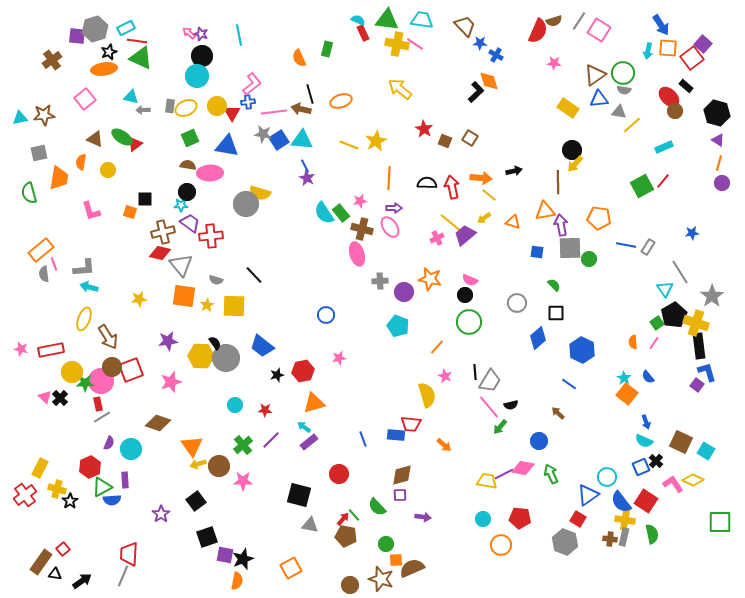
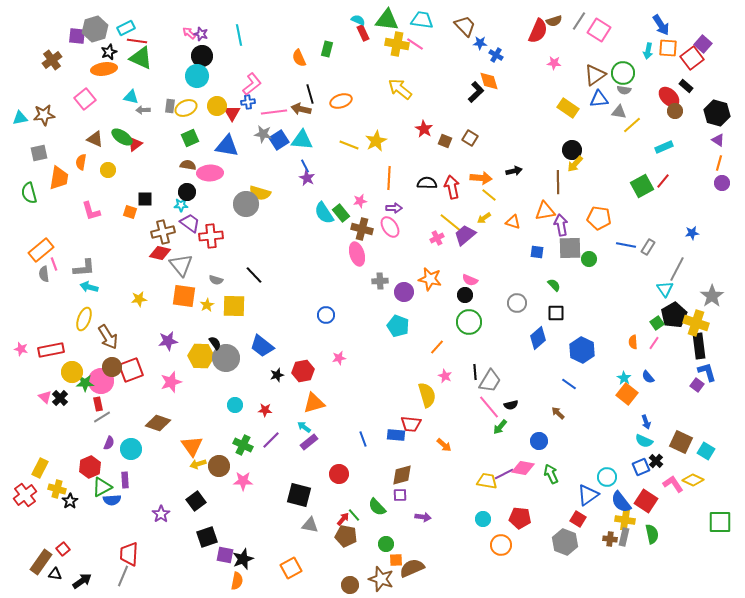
gray line at (680, 272): moved 3 px left, 3 px up; rotated 60 degrees clockwise
green cross at (243, 445): rotated 24 degrees counterclockwise
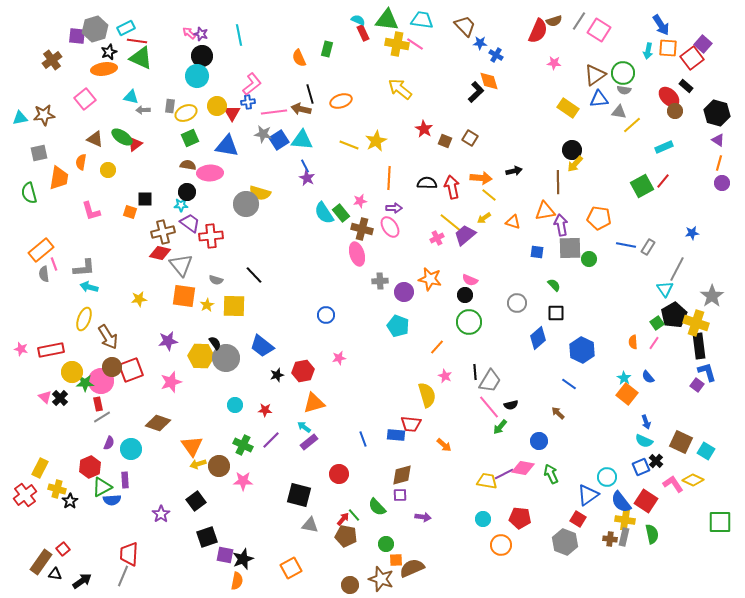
yellow ellipse at (186, 108): moved 5 px down
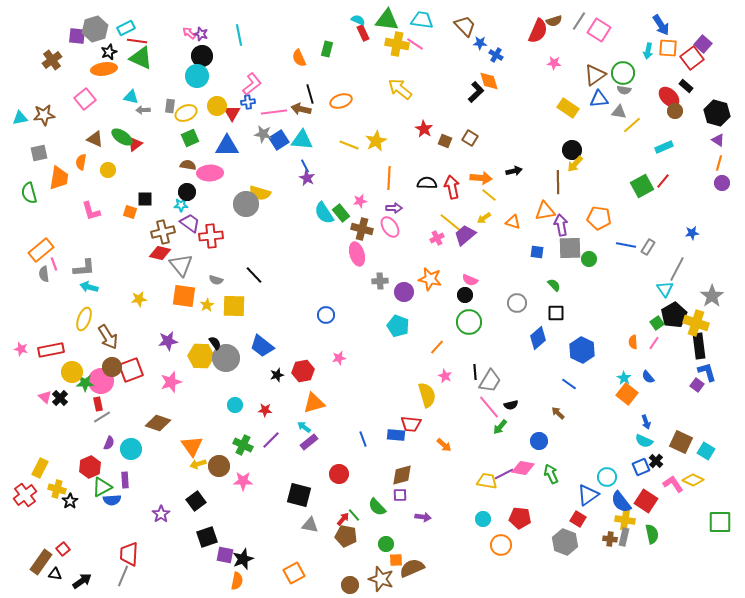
blue triangle at (227, 146): rotated 10 degrees counterclockwise
orange square at (291, 568): moved 3 px right, 5 px down
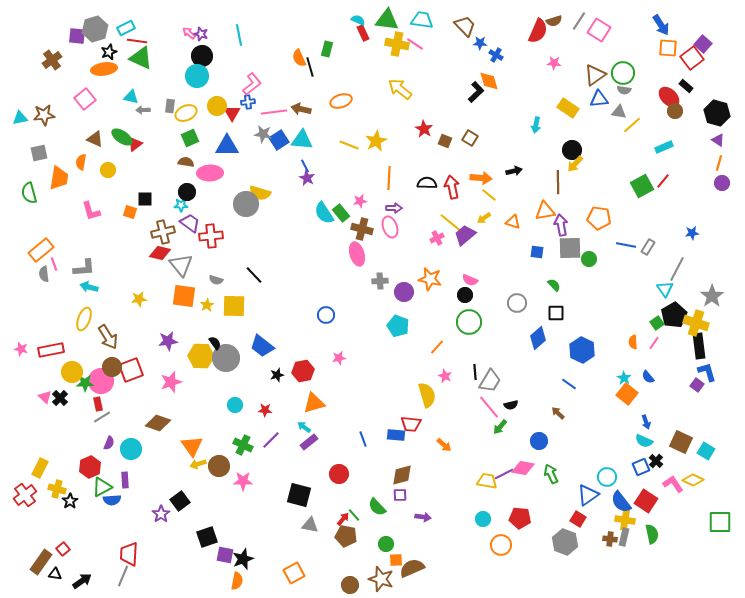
cyan arrow at (648, 51): moved 112 px left, 74 px down
black line at (310, 94): moved 27 px up
brown semicircle at (188, 165): moved 2 px left, 3 px up
pink ellipse at (390, 227): rotated 15 degrees clockwise
black square at (196, 501): moved 16 px left
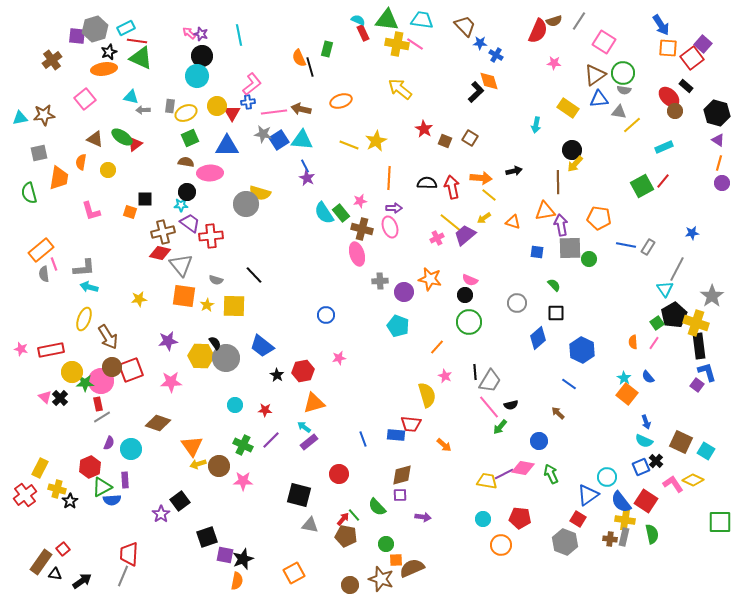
pink square at (599, 30): moved 5 px right, 12 px down
black star at (277, 375): rotated 24 degrees counterclockwise
pink star at (171, 382): rotated 15 degrees clockwise
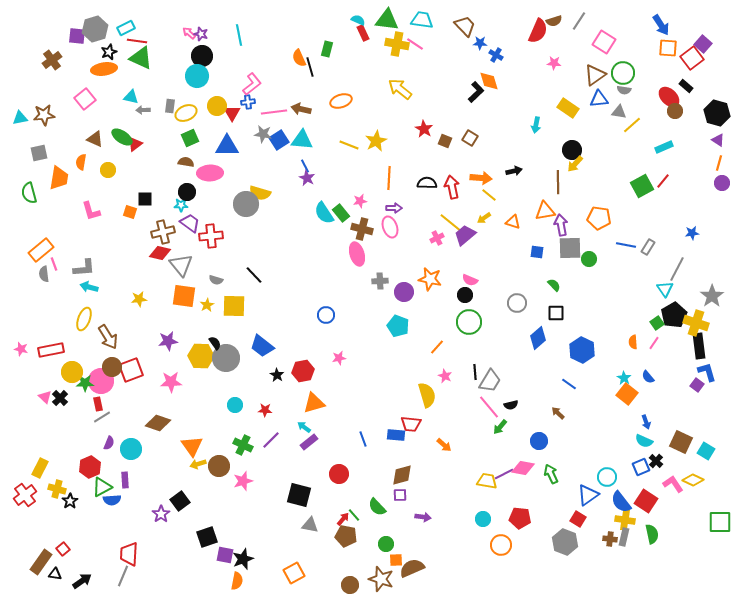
pink star at (243, 481): rotated 18 degrees counterclockwise
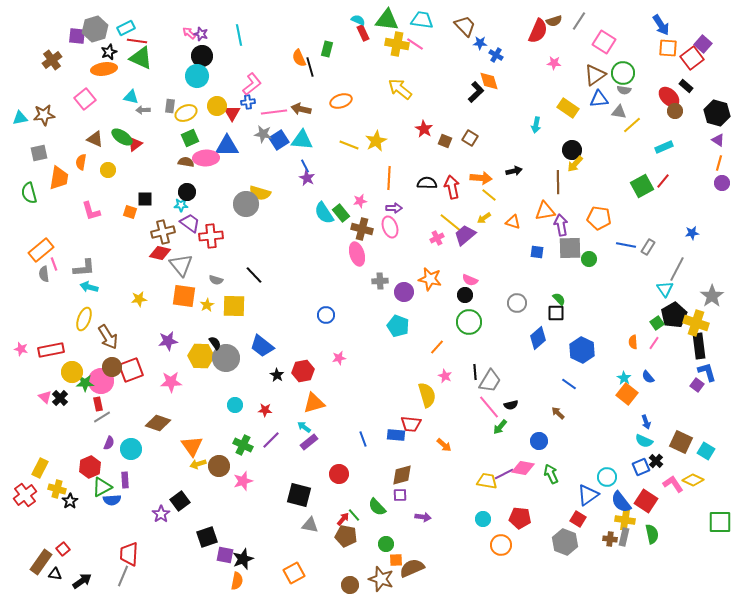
pink ellipse at (210, 173): moved 4 px left, 15 px up
green semicircle at (554, 285): moved 5 px right, 14 px down
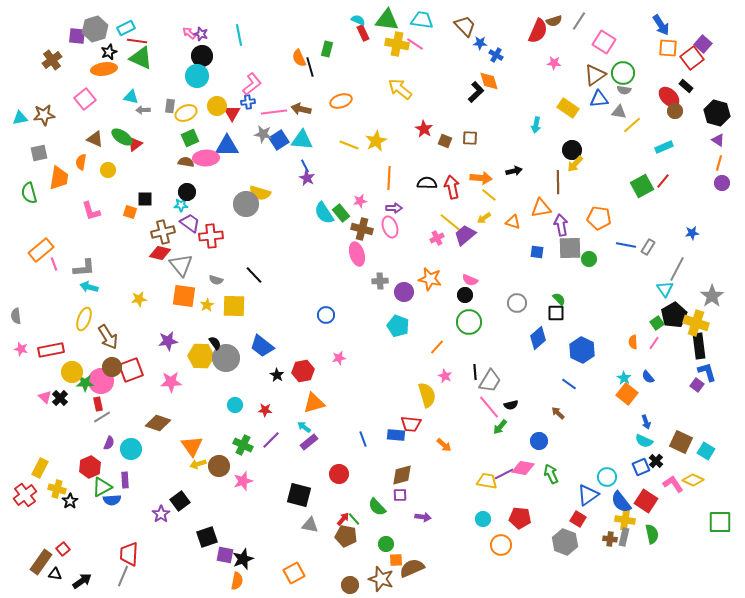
brown square at (470, 138): rotated 28 degrees counterclockwise
orange triangle at (545, 211): moved 4 px left, 3 px up
gray semicircle at (44, 274): moved 28 px left, 42 px down
green line at (354, 515): moved 4 px down
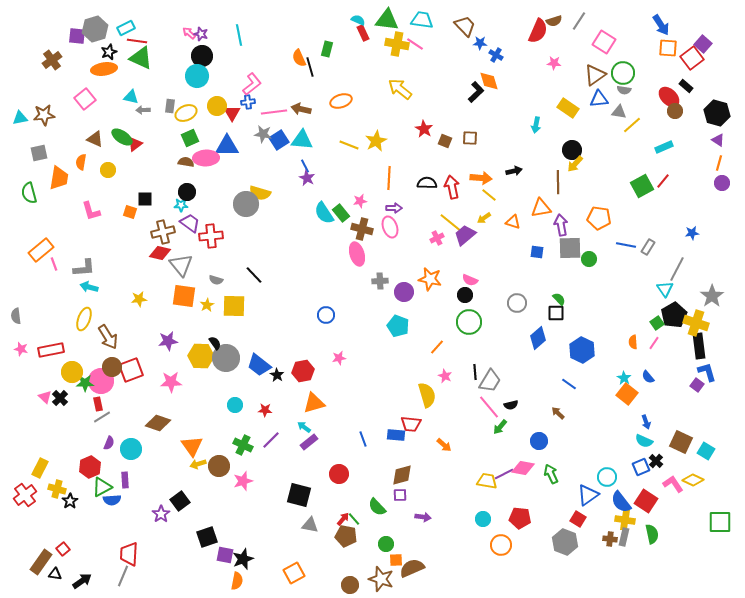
blue trapezoid at (262, 346): moved 3 px left, 19 px down
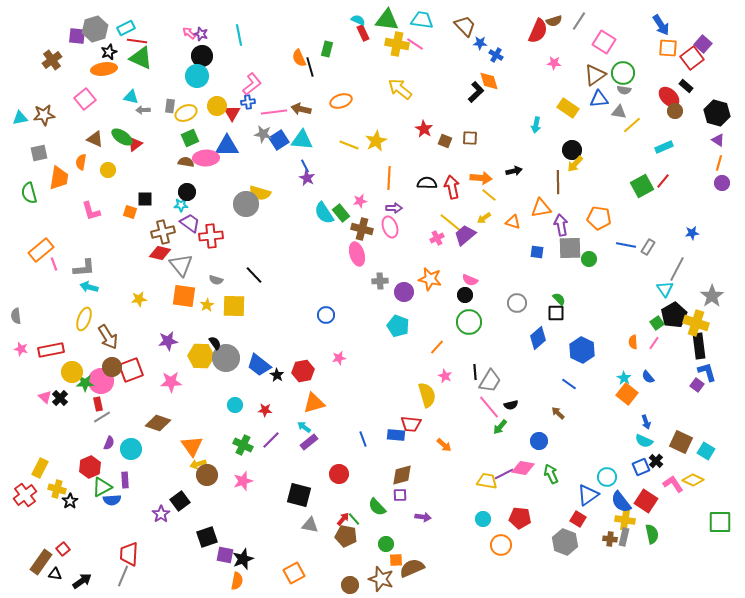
brown circle at (219, 466): moved 12 px left, 9 px down
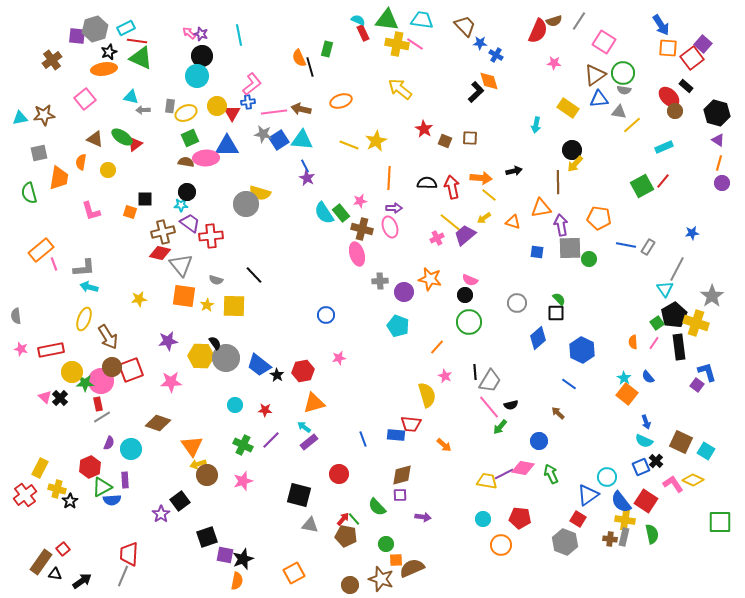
black rectangle at (699, 346): moved 20 px left, 1 px down
